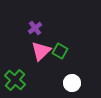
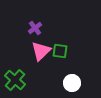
green square: rotated 21 degrees counterclockwise
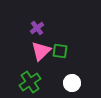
purple cross: moved 2 px right
green cross: moved 15 px right, 2 px down; rotated 15 degrees clockwise
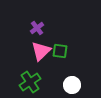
white circle: moved 2 px down
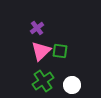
green cross: moved 13 px right, 1 px up
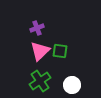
purple cross: rotated 16 degrees clockwise
pink triangle: moved 1 px left
green cross: moved 3 px left
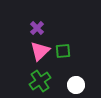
purple cross: rotated 24 degrees counterclockwise
green square: moved 3 px right; rotated 14 degrees counterclockwise
white circle: moved 4 px right
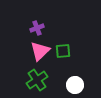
purple cross: rotated 24 degrees clockwise
green cross: moved 3 px left, 1 px up
white circle: moved 1 px left
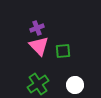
pink triangle: moved 1 px left, 5 px up; rotated 30 degrees counterclockwise
green cross: moved 1 px right, 4 px down
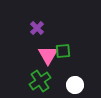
purple cross: rotated 24 degrees counterclockwise
pink triangle: moved 9 px right, 9 px down; rotated 15 degrees clockwise
green cross: moved 2 px right, 3 px up
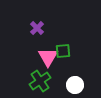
pink triangle: moved 2 px down
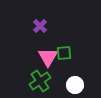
purple cross: moved 3 px right, 2 px up
green square: moved 1 px right, 2 px down
